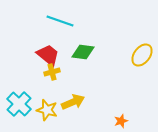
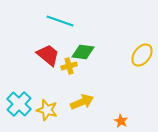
yellow cross: moved 17 px right, 6 px up
yellow arrow: moved 9 px right
orange star: rotated 24 degrees counterclockwise
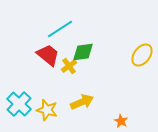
cyan line: moved 8 px down; rotated 52 degrees counterclockwise
green diamond: rotated 15 degrees counterclockwise
yellow cross: rotated 21 degrees counterclockwise
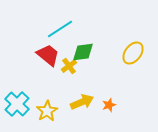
yellow ellipse: moved 9 px left, 2 px up
cyan cross: moved 2 px left
yellow star: moved 1 px down; rotated 25 degrees clockwise
orange star: moved 12 px left, 16 px up; rotated 24 degrees clockwise
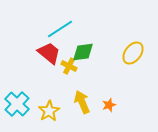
red trapezoid: moved 1 px right, 2 px up
yellow cross: rotated 28 degrees counterclockwise
yellow arrow: rotated 90 degrees counterclockwise
yellow star: moved 2 px right
